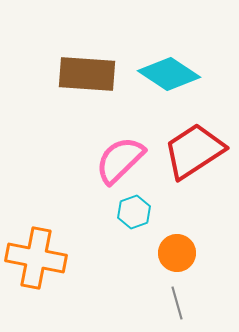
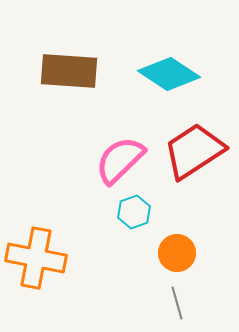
brown rectangle: moved 18 px left, 3 px up
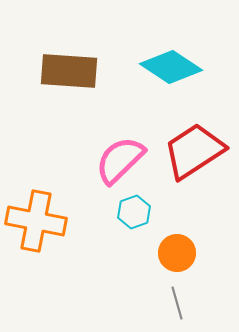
cyan diamond: moved 2 px right, 7 px up
orange cross: moved 37 px up
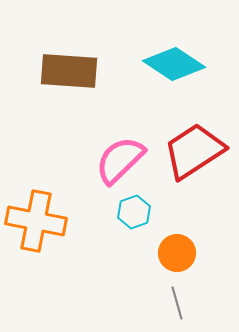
cyan diamond: moved 3 px right, 3 px up
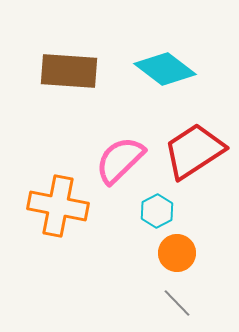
cyan diamond: moved 9 px left, 5 px down; rotated 4 degrees clockwise
cyan hexagon: moved 23 px right, 1 px up; rotated 8 degrees counterclockwise
orange cross: moved 22 px right, 15 px up
gray line: rotated 28 degrees counterclockwise
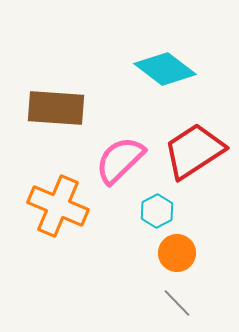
brown rectangle: moved 13 px left, 37 px down
orange cross: rotated 12 degrees clockwise
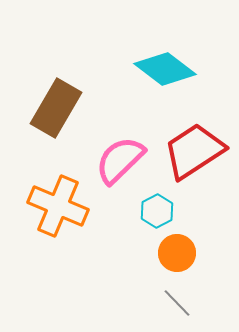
brown rectangle: rotated 64 degrees counterclockwise
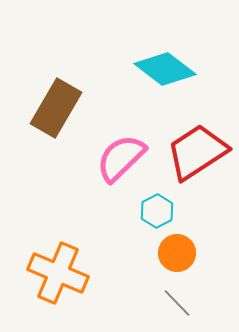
red trapezoid: moved 3 px right, 1 px down
pink semicircle: moved 1 px right, 2 px up
orange cross: moved 67 px down
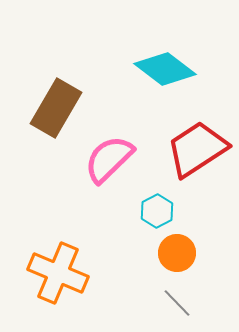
red trapezoid: moved 3 px up
pink semicircle: moved 12 px left, 1 px down
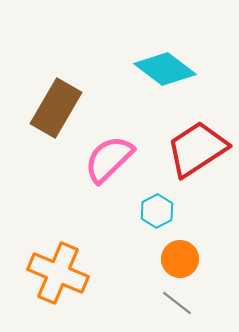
orange circle: moved 3 px right, 6 px down
gray line: rotated 8 degrees counterclockwise
